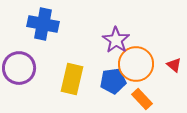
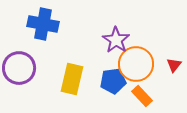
red triangle: rotated 28 degrees clockwise
orange rectangle: moved 3 px up
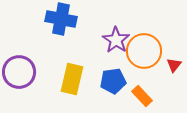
blue cross: moved 18 px right, 5 px up
orange circle: moved 8 px right, 13 px up
purple circle: moved 4 px down
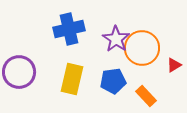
blue cross: moved 8 px right, 10 px down; rotated 24 degrees counterclockwise
purple star: moved 1 px up
orange circle: moved 2 px left, 3 px up
red triangle: rotated 21 degrees clockwise
orange rectangle: moved 4 px right
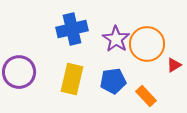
blue cross: moved 3 px right
orange circle: moved 5 px right, 4 px up
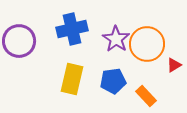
purple circle: moved 31 px up
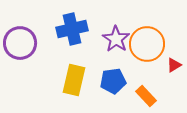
purple circle: moved 1 px right, 2 px down
yellow rectangle: moved 2 px right, 1 px down
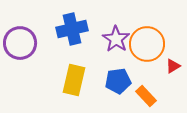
red triangle: moved 1 px left, 1 px down
blue pentagon: moved 5 px right
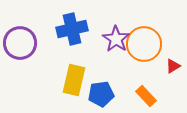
orange circle: moved 3 px left
blue pentagon: moved 17 px left, 13 px down
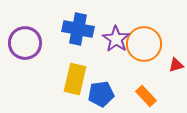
blue cross: moved 6 px right; rotated 24 degrees clockwise
purple circle: moved 5 px right
red triangle: moved 3 px right, 1 px up; rotated 14 degrees clockwise
yellow rectangle: moved 1 px right, 1 px up
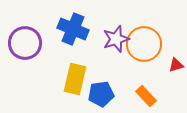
blue cross: moved 5 px left; rotated 12 degrees clockwise
purple star: rotated 20 degrees clockwise
